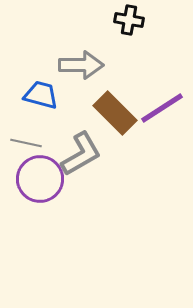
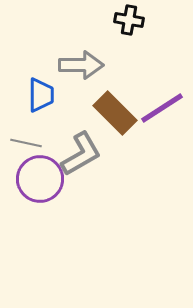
blue trapezoid: rotated 75 degrees clockwise
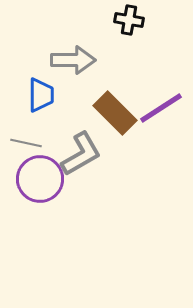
gray arrow: moved 8 px left, 5 px up
purple line: moved 1 px left
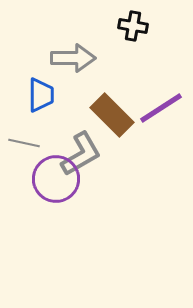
black cross: moved 4 px right, 6 px down
gray arrow: moved 2 px up
brown rectangle: moved 3 px left, 2 px down
gray line: moved 2 px left
purple circle: moved 16 px right
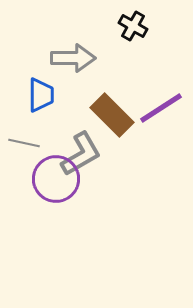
black cross: rotated 20 degrees clockwise
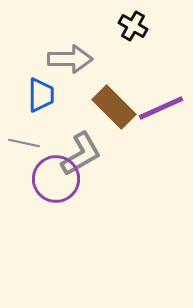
gray arrow: moved 3 px left, 1 px down
purple line: rotated 9 degrees clockwise
brown rectangle: moved 2 px right, 8 px up
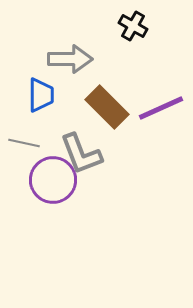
brown rectangle: moved 7 px left
gray L-shape: rotated 99 degrees clockwise
purple circle: moved 3 px left, 1 px down
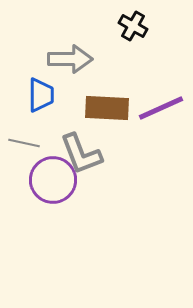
brown rectangle: moved 1 px down; rotated 42 degrees counterclockwise
